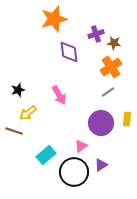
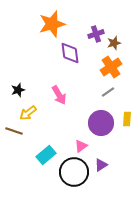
orange star: moved 2 px left, 5 px down
brown star: rotated 24 degrees counterclockwise
purple diamond: moved 1 px right, 1 px down
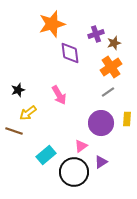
purple triangle: moved 3 px up
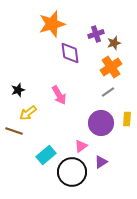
black circle: moved 2 px left
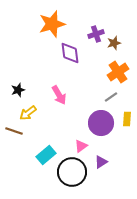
orange cross: moved 7 px right, 5 px down
gray line: moved 3 px right, 5 px down
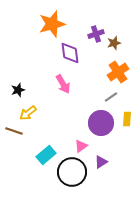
pink arrow: moved 4 px right, 11 px up
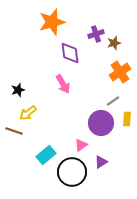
orange star: moved 2 px up
orange cross: moved 2 px right
gray line: moved 2 px right, 4 px down
pink triangle: moved 1 px up
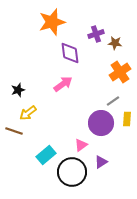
brown star: moved 1 px right; rotated 24 degrees clockwise
pink arrow: rotated 96 degrees counterclockwise
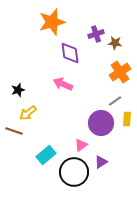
pink arrow: rotated 120 degrees counterclockwise
gray line: moved 2 px right
black circle: moved 2 px right
